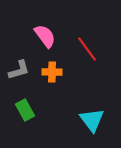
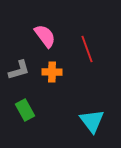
red line: rotated 16 degrees clockwise
cyan triangle: moved 1 px down
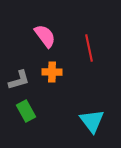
red line: moved 2 px right, 1 px up; rotated 8 degrees clockwise
gray L-shape: moved 10 px down
green rectangle: moved 1 px right, 1 px down
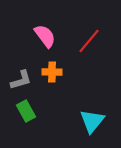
red line: moved 7 px up; rotated 52 degrees clockwise
gray L-shape: moved 2 px right
cyan triangle: rotated 16 degrees clockwise
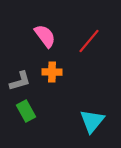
gray L-shape: moved 1 px left, 1 px down
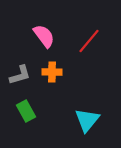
pink semicircle: moved 1 px left
gray L-shape: moved 6 px up
cyan triangle: moved 5 px left, 1 px up
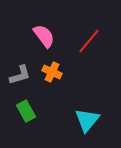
orange cross: rotated 24 degrees clockwise
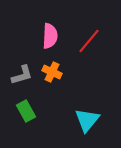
pink semicircle: moved 6 px right; rotated 40 degrees clockwise
gray L-shape: moved 2 px right
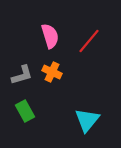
pink semicircle: rotated 20 degrees counterclockwise
green rectangle: moved 1 px left
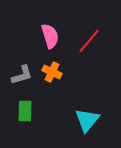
green rectangle: rotated 30 degrees clockwise
